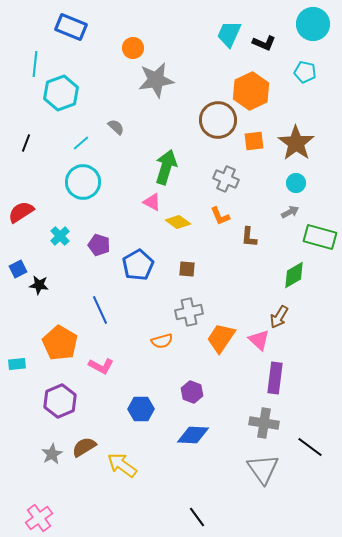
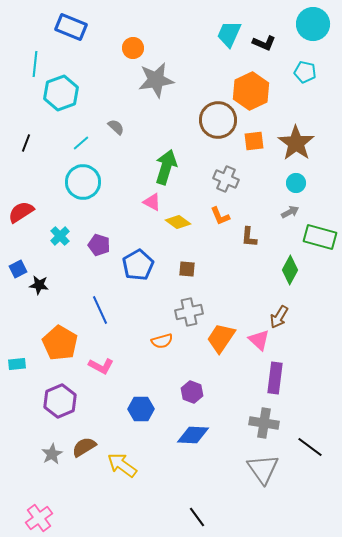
green diamond at (294, 275): moved 4 px left, 5 px up; rotated 32 degrees counterclockwise
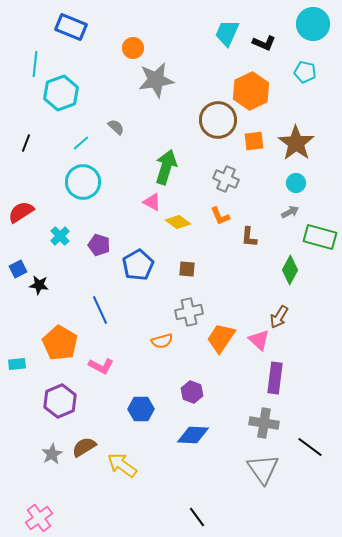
cyan trapezoid at (229, 34): moved 2 px left, 1 px up
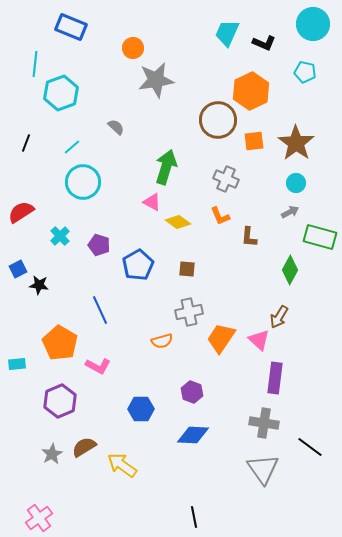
cyan line at (81, 143): moved 9 px left, 4 px down
pink L-shape at (101, 366): moved 3 px left
black line at (197, 517): moved 3 px left; rotated 25 degrees clockwise
